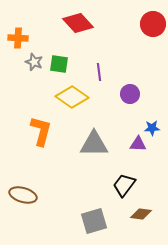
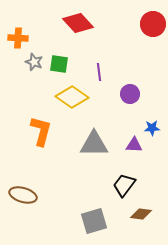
purple triangle: moved 4 px left, 1 px down
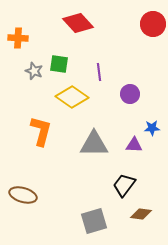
gray star: moved 9 px down
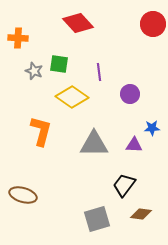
gray square: moved 3 px right, 2 px up
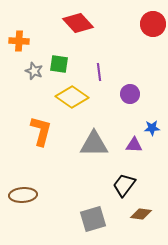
orange cross: moved 1 px right, 3 px down
brown ellipse: rotated 20 degrees counterclockwise
gray square: moved 4 px left
